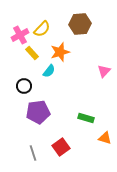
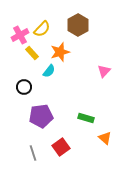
brown hexagon: moved 2 px left, 1 px down; rotated 25 degrees counterclockwise
black circle: moved 1 px down
purple pentagon: moved 3 px right, 4 px down
orange triangle: rotated 24 degrees clockwise
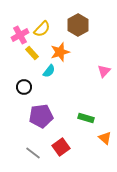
gray line: rotated 35 degrees counterclockwise
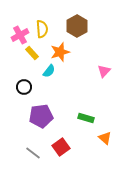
brown hexagon: moved 1 px left, 1 px down
yellow semicircle: rotated 48 degrees counterclockwise
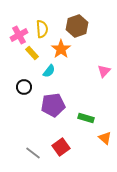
brown hexagon: rotated 10 degrees clockwise
pink cross: moved 1 px left
orange star: moved 1 px right, 3 px up; rotated 18 degrees counterclockwise
purple pentagon: moved 12 px right, 11 px up
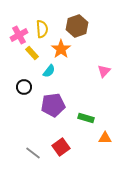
orange triangle: rotated 40 degrees counterclockwise
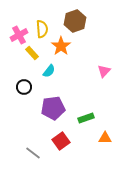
brown hexagon: moved 2 px left, 5 px up
orange star: moved 3 px up
purple pentagon: moved 3 px down
green rectangle: rotated 35 degrees counterclockwise
red square: moved 6 px up
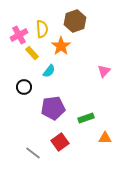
red square: moved 1 px left, 1 px down
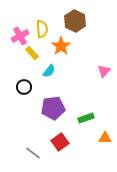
brown hexagon: rotated 15 degrees counterclockwise
pink cross: moved 1 px right, 1 px down
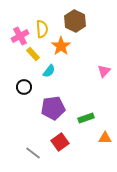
yellow rectangle: moved 1 px right, 1 px down
